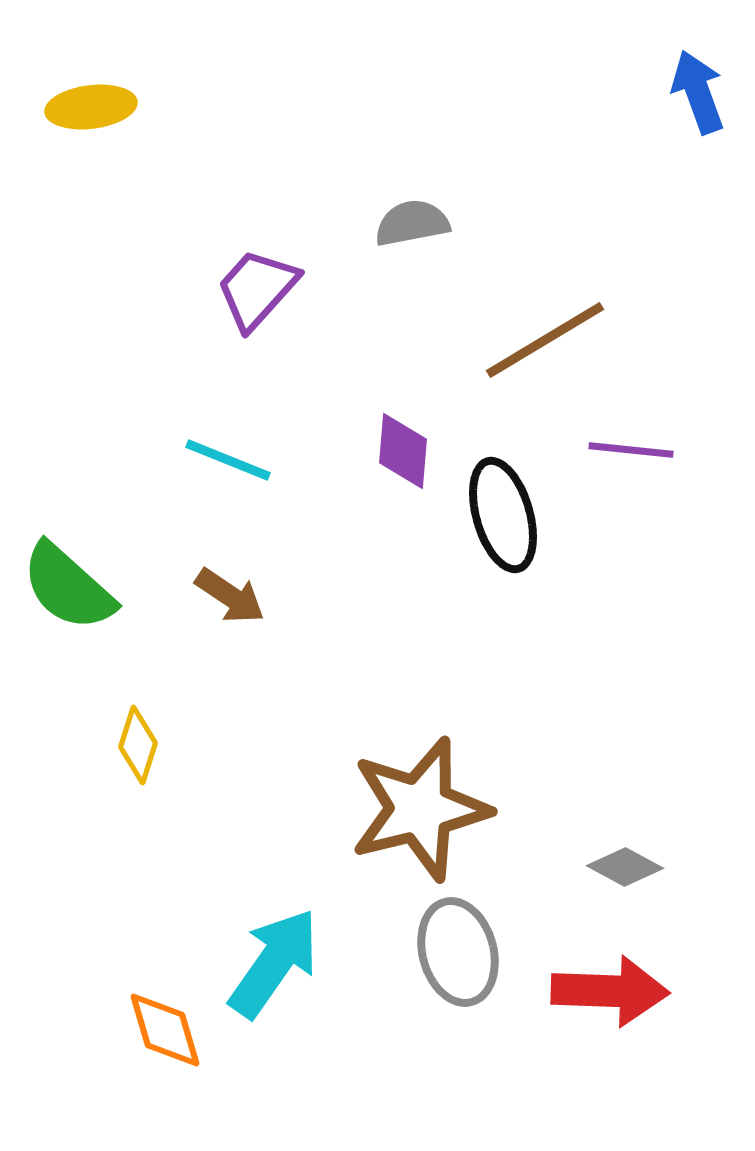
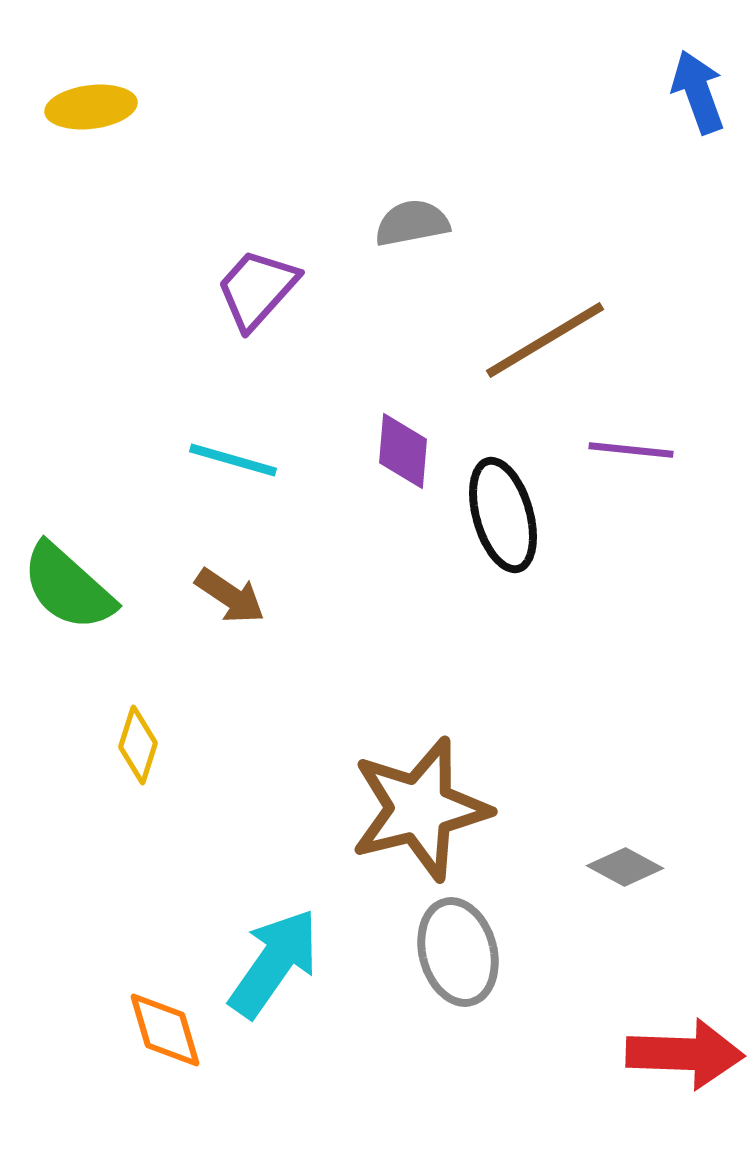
cyan line: moved 5 px right; rotated 6 degrees counterclockwise
red arrow: moved 75 px right, 63 px down
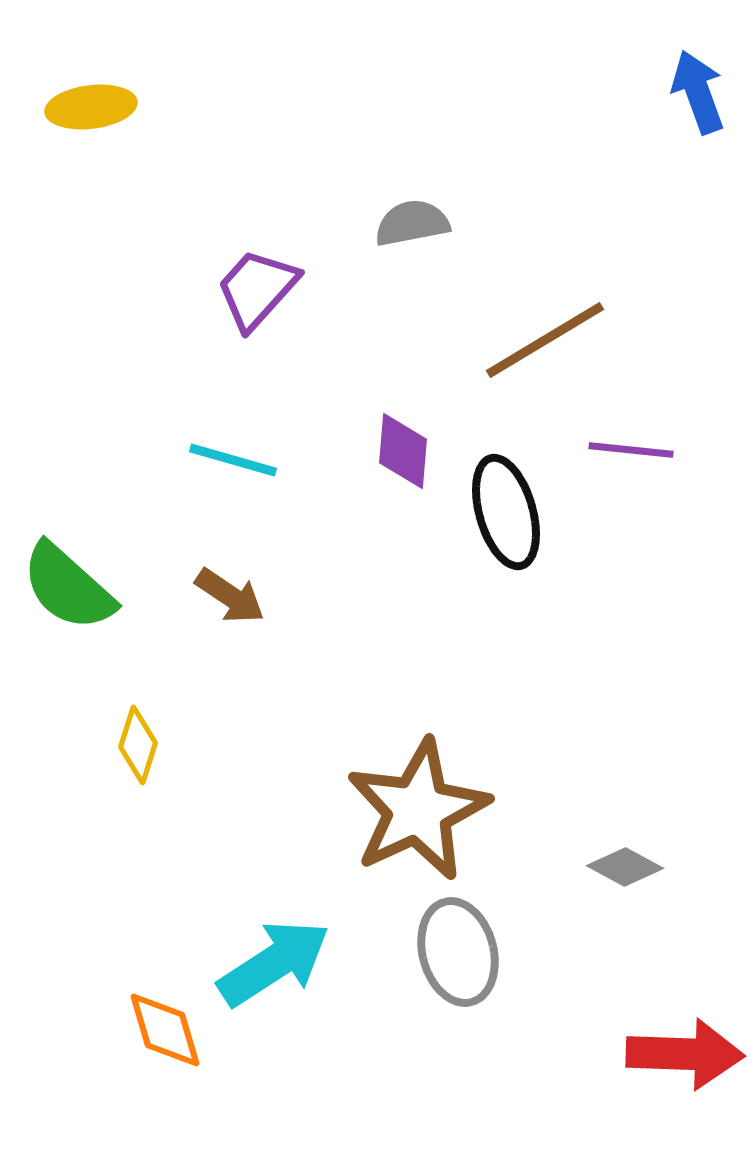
black ellipse: moved 3 px right, 3 px up
brown star: moved 2 px left, 1 px down; rotated 11 degrees counterclockwise
cyan arrow: rotated 22 degrees clockwise
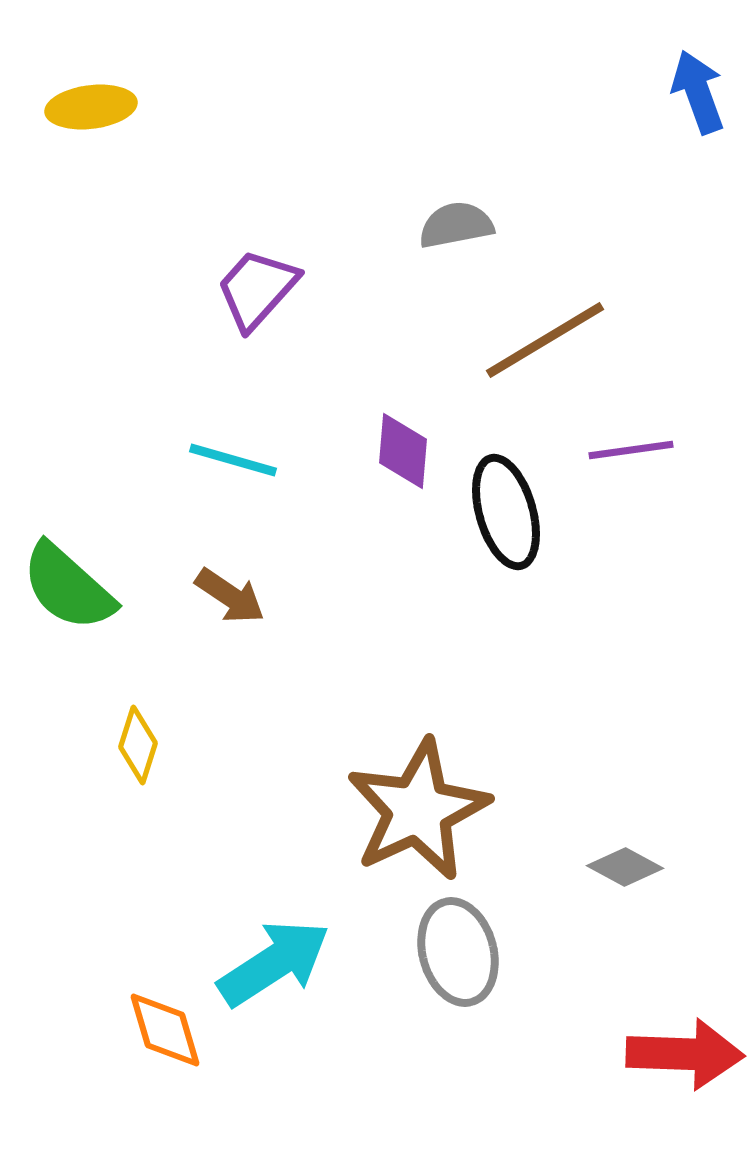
gray semicircle: moved 44 px right, 2 px down
purple line: rotated 14 degrees counterclockwise
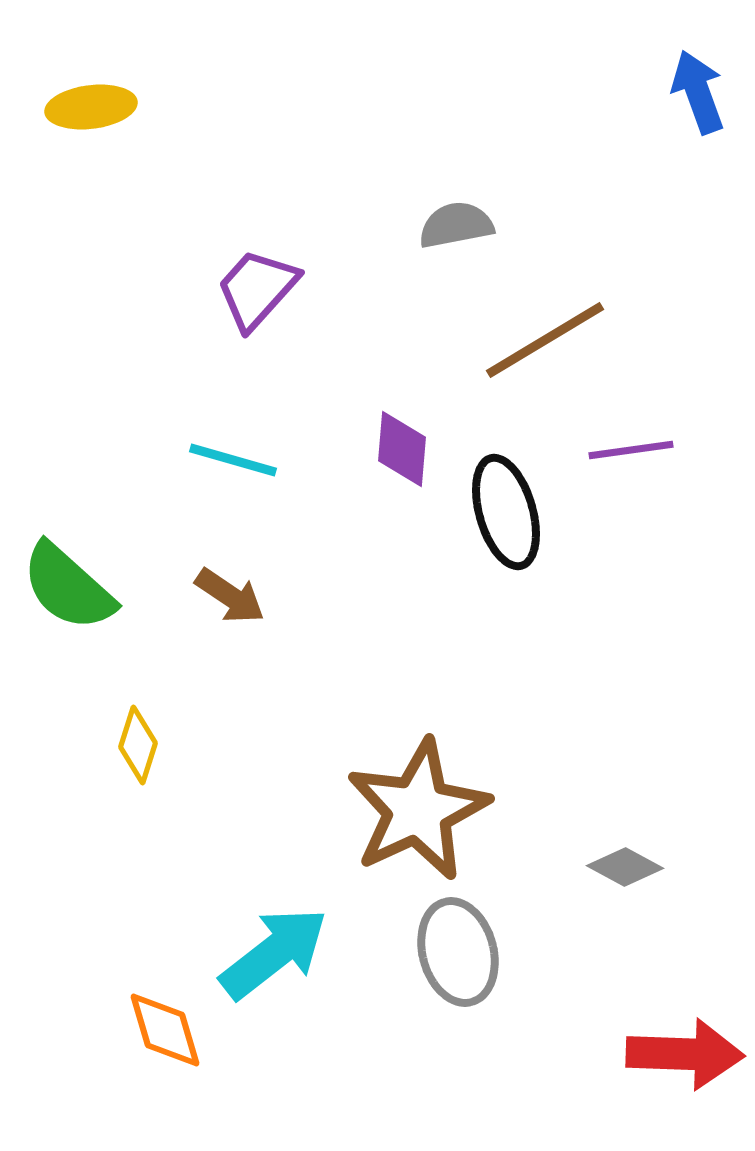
purple diamond: moved 1 px left, 2 px up
cyan arrow: moved 10 px up; rotated 5 degrees counterclockwise
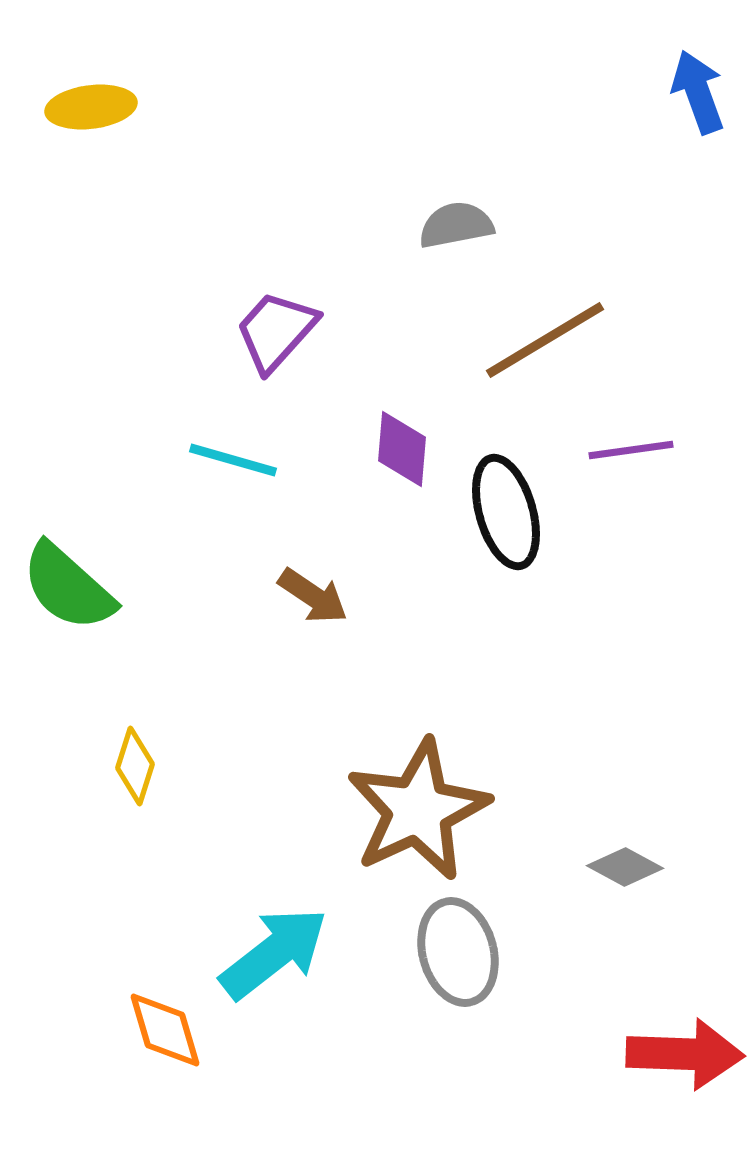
purple trapezoid: moved 19 px right, 42 px down
brown arrow: moved 83 px right
yellow diamond: moved 3 px left, 21 px down
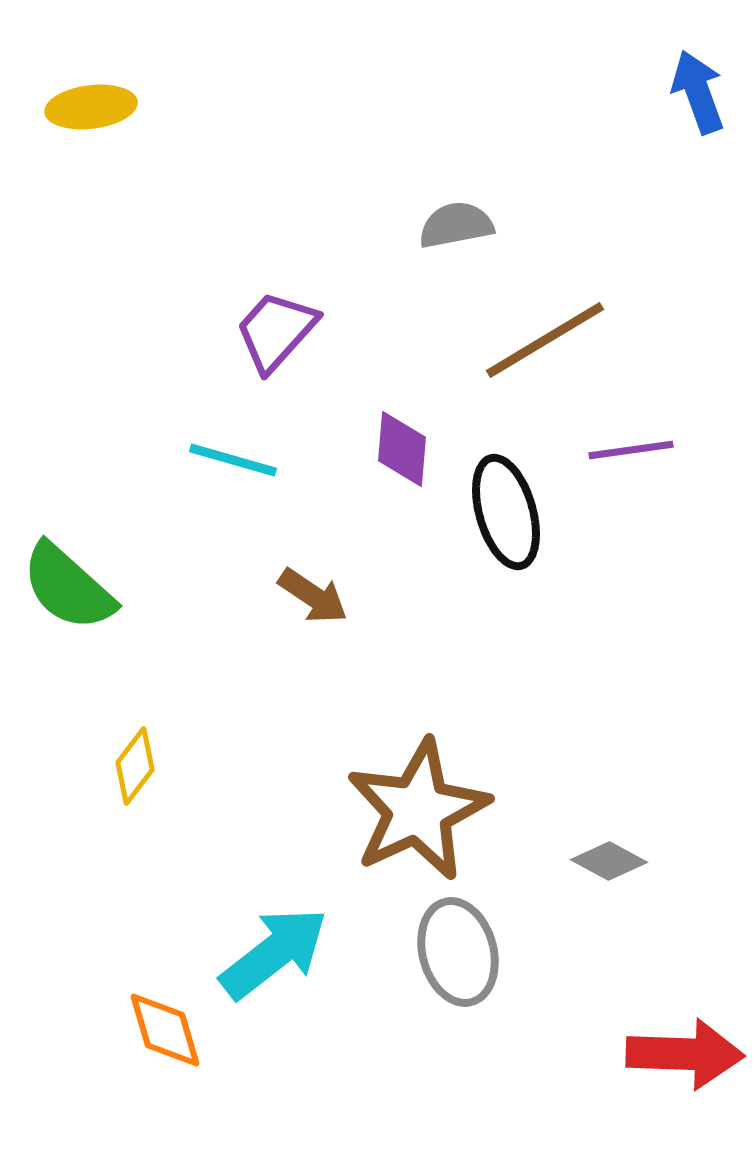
yellow diamond: rotated 20 degrees clockwise
gray diamond: moved 16 px left, 6 px up
